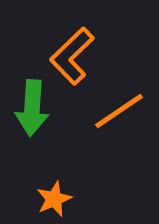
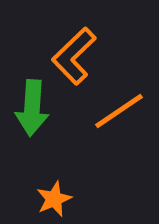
orange L-shape: moved 2 px right
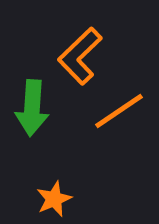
orange L-shape: moved 6 px right
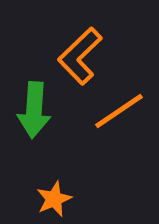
green arrow: moved 2 px right, 2 px down
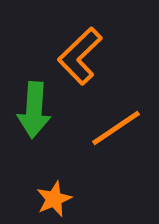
orange line: moved 3 px left, 17 px down
